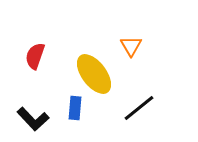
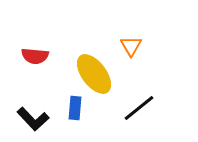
red semicircle: rotated 104 degrees counterclockwise
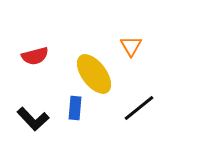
red semicircle: rotated 20 degrees counterclockwise
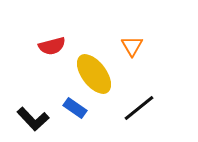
orange triangle: moved 1 px right
red semicircle: moved 17 px right, 10 px up
blue rectangle: rotated 60 degrees counterclockwise
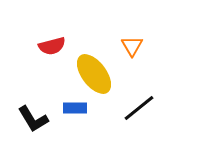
blue rectangle: rotated 35 degrees counterclockwise
black L-shape: rotated 12 degrees clockwise
